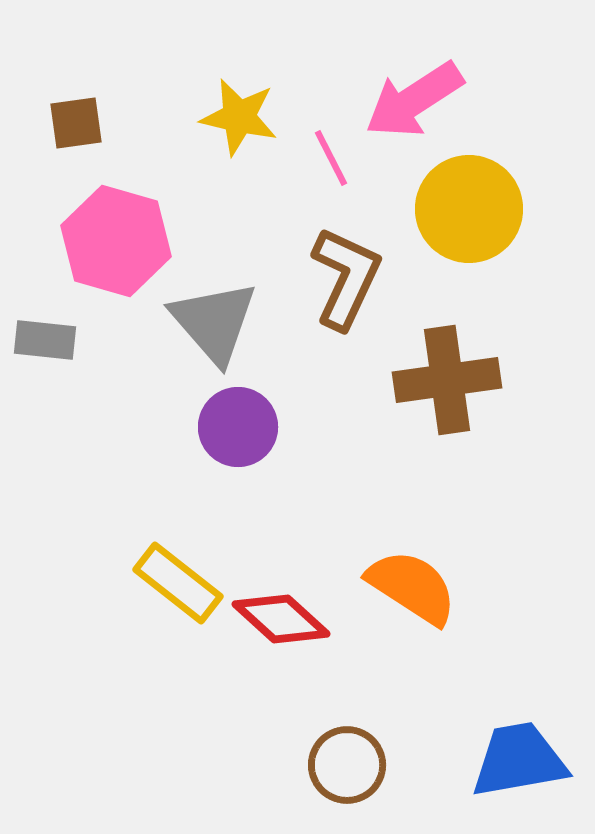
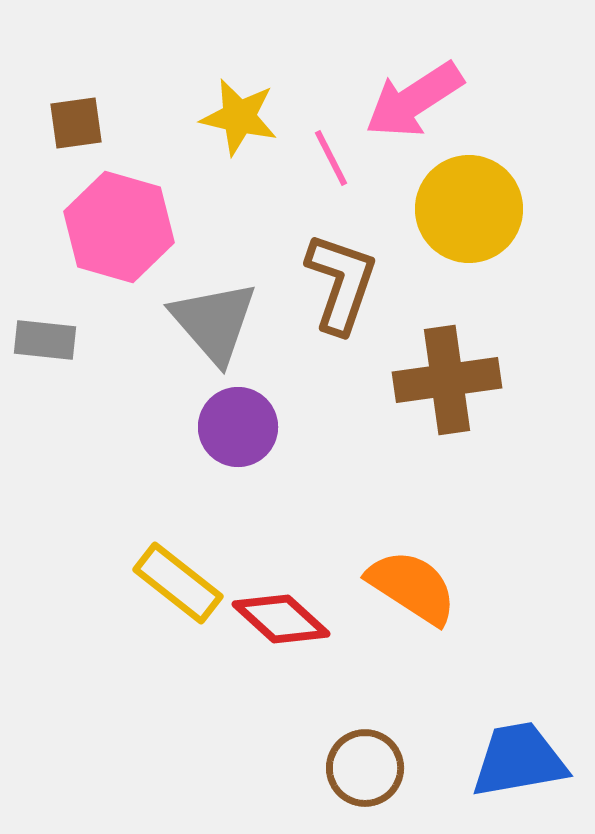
pink hexagon: moved 3 px right, 14 px up
brown L-shape: moved 5 px left, 5 px down; rotated 6 degrees counterclockwise
brown circle: moved 18 px right, 3 px down
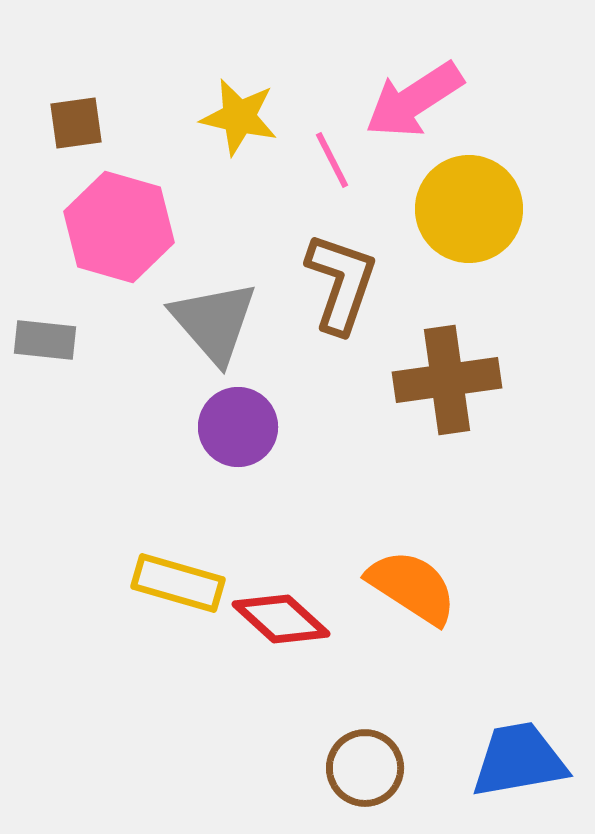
pink line: moved 1 px right, 2 px down
yellow rectangle: rotated 22 degrees counterclockwise
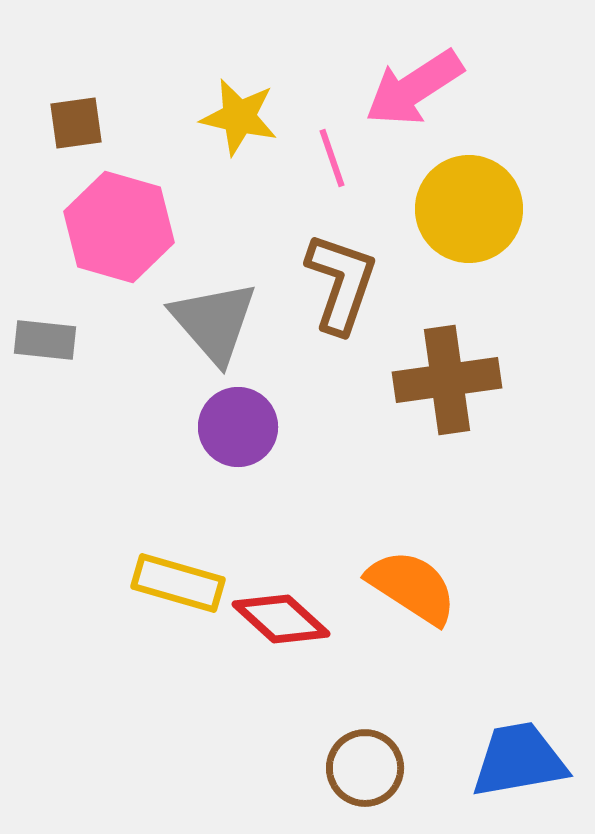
pink arrow: moved 12 px up
pink line: moved 2 px up; rotated 8 degrees clockwise
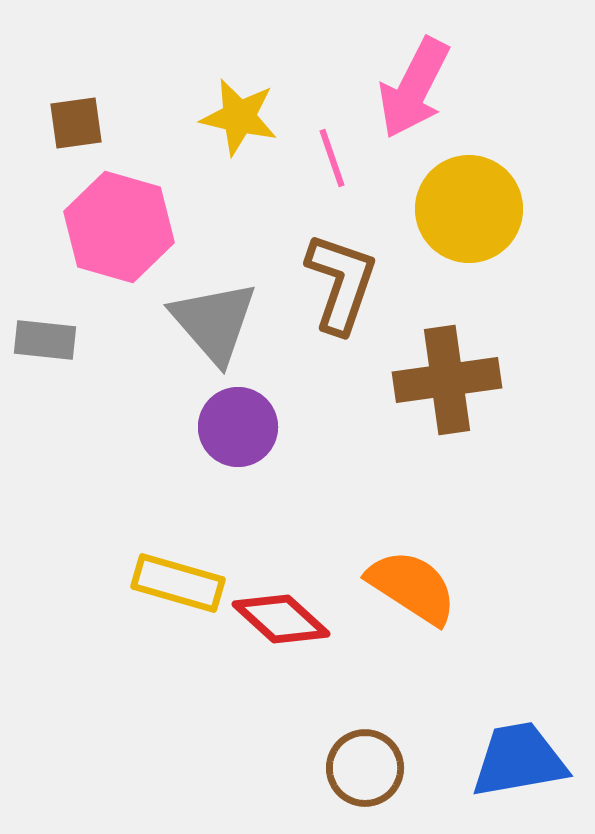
pink arrow: rotated 30 degrees counterclockwise
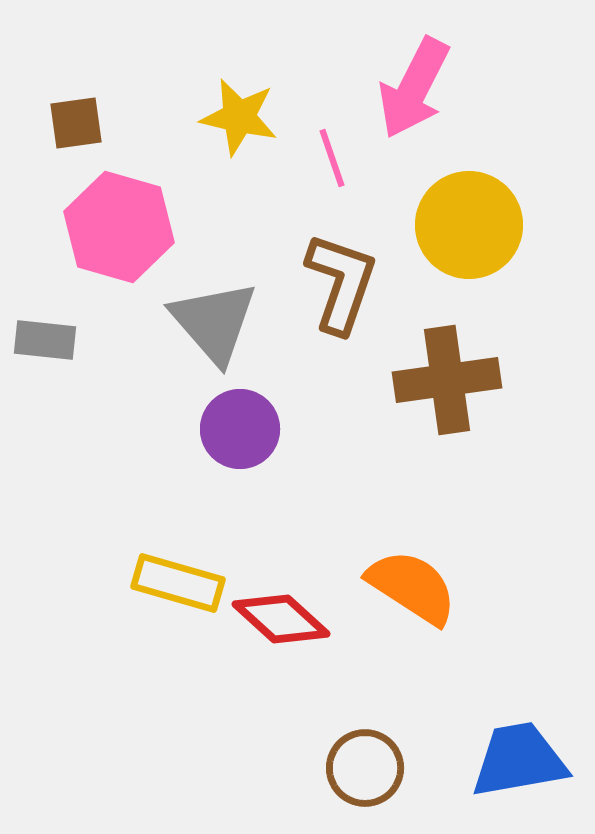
yellow circle: moved 16 px down
purple circle: moved 2 px right, 2 px down
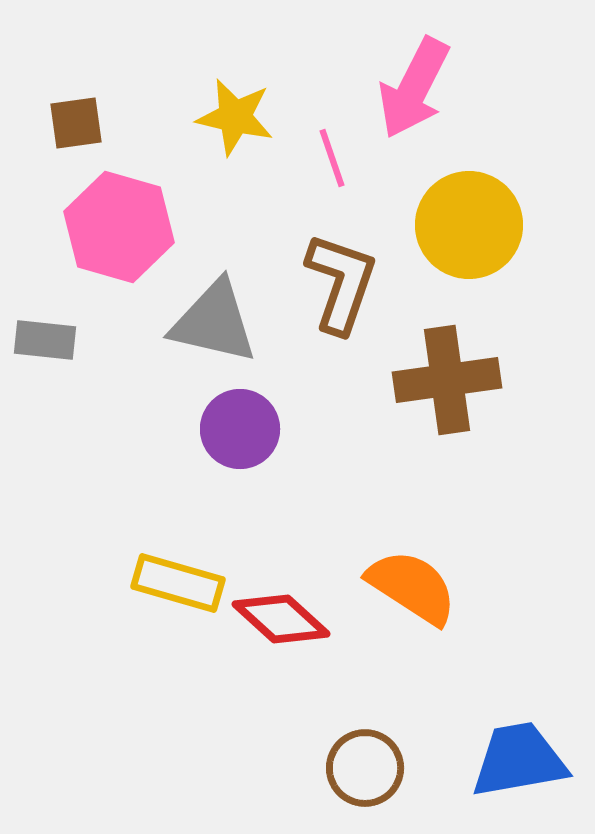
yellow star: moved 4 px left
gray triangle: rotated 36 degrees counterclockwise
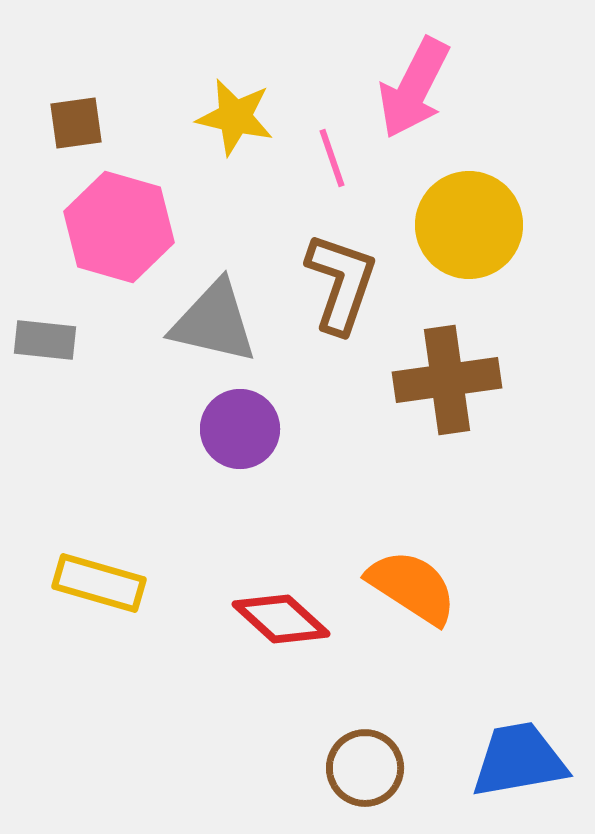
yellow rectangle: moved 79 px left
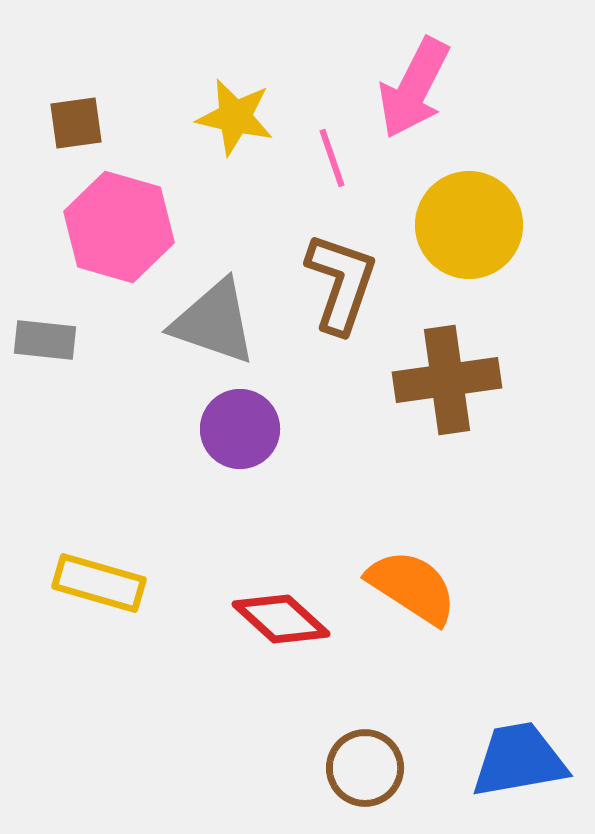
gray triangle: rotated 6 degrees clockwise
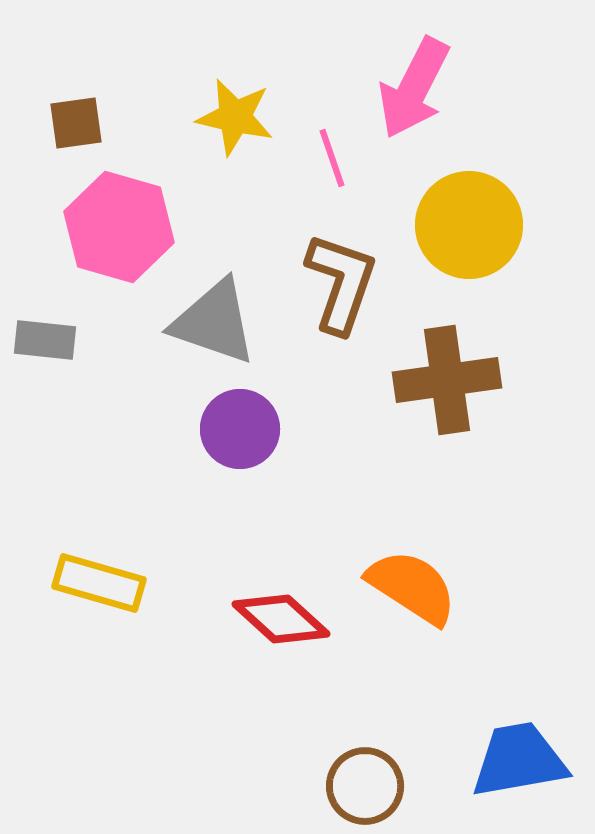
brown circle: moved 18 px down
